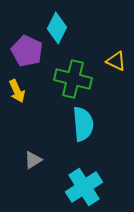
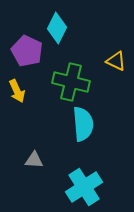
green cross: moved 2 px left, 3 px down
gray triangle: moved 1 px right; rotated 36 degrees clockwise
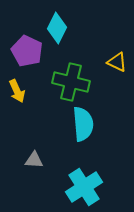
yellow triangle: moved 1 px right, 1 px down
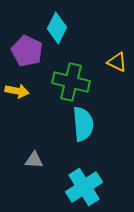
yellow arrow: rotated 55 degrees counterclockwise
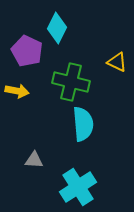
cyan cross: moved 6 px left
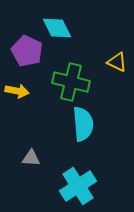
cyan diamond: rotated 52 degrees counterclockwise
gray triangle: moved 3 px left, 2 px up
cyan cross: moved 1 px up
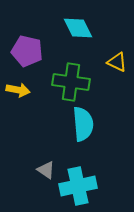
cyan diamond: moved 21 px right
purple pentagon: rotated 12 degrees counterclockwise
green cross: rotated 6 degrees counterclockwise
yellow arrow: moved 1 px right, 1 px up
gray triangle: moved 15 px right, 12 px down; rotated 30 degrees clockwise
cyan cross: rotated 21 degrees clockwise
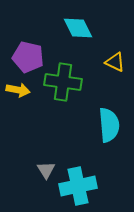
purple pentagon: moved 1 px right, 6 px down
yellow triangle: moved 2 px left
green cross: moved 8 px left
cyan semicircle: moved 26 px right, 1 px down
gray triangle: rotated 24 degrees clockwise
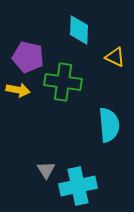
cyan diamond: moved 1 px right, 2 px down; rotated 28 degrees clockwise
yellow triangle: moved 5 px up
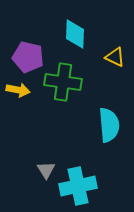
cyan diamond: moved 4 px left, 4 px down
